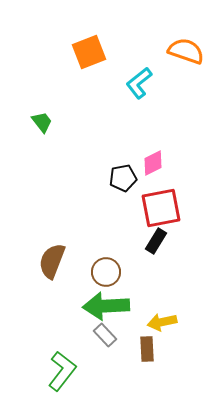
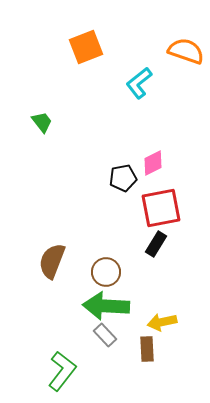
orange square: moved 3 px left, 5 px up
black rectangle: moved 3 px down
green arrow: rotated 6 degrees clockwise
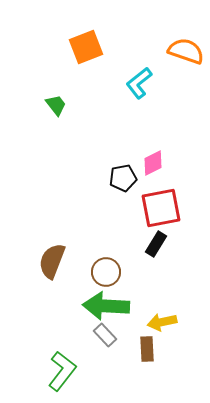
green trapezoid: moved 14 px right, 17 px up
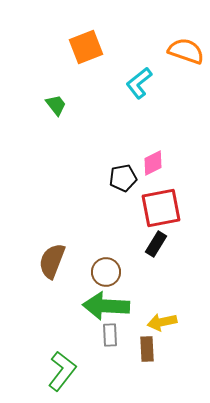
gray rectangle: moved 5 px right; rotated 40 degrees clockwise
